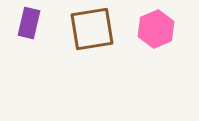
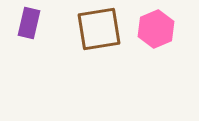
brown square: moved 7 px right
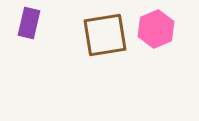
brown square: moved 6 px right, 6 px down
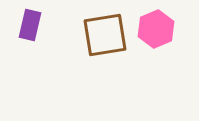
purple rectangle: moved 1 px right, 2 px down
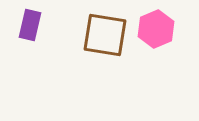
brown square: rotated 18 degrees clockwise
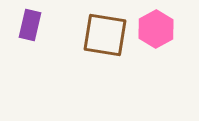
pink hexagon: rotated 6 degrees counterclockwise
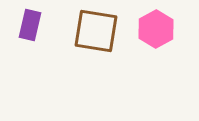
brown square: moved 9 px left, 4 px up
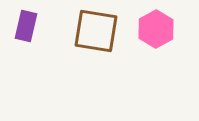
purple rectangle: moved 4 px left, 1 px down
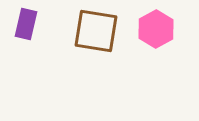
purple rectangle: moved 2 px up
